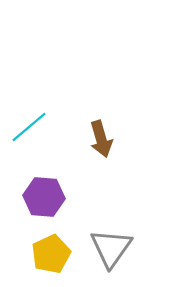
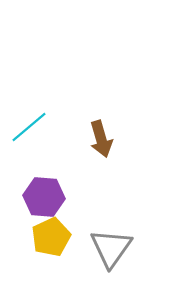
yellow pentagon: moved 17 px up
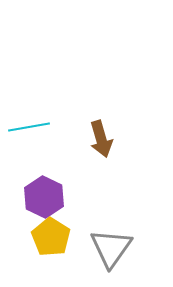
cyan line: rotated 30 degrees clockwise
purple hexagon: rotated 21 degrees clockwise
yellow pentagon: rotated 15 degrees counterclockwise
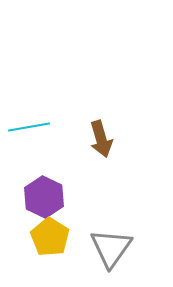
yellow pentagon: moved 1 px left
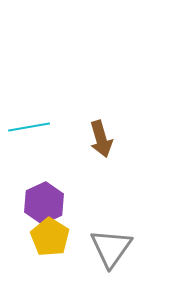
purple hexagon: moved 6 px down; rotated 9 degrees clockwise
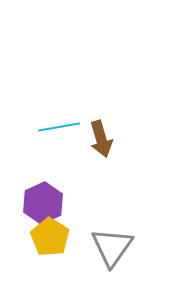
cyan line: moved 30 px right
purple hexagon: moved 1 px left
gray triangle: moved 1 px right, 1 px up
